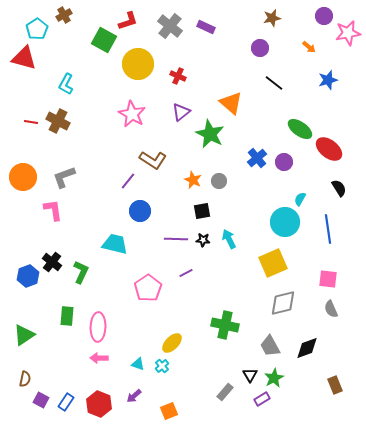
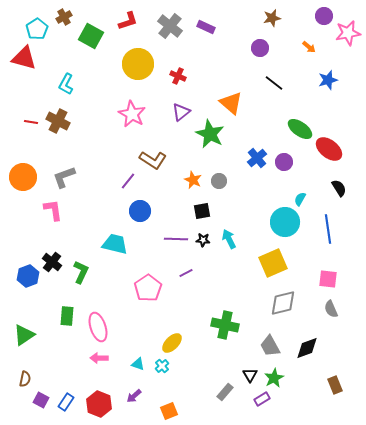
brown cross at (64, 15): moved 2 px down
green square at (104, 40): moved 13 px left, 4 px up
pink ellipse at (98, 327): rotated 20 degrees counterclockwise
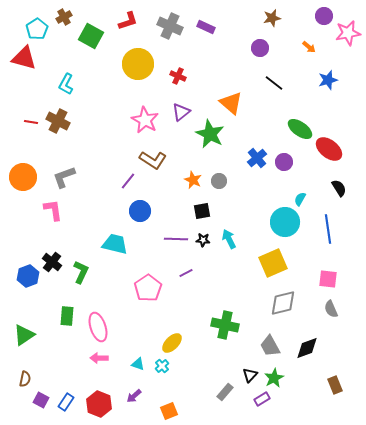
gray cross at (170, 26): rotated 15 degrees counterclockwise
pink star at (132, 114): moved 13 px right, 6 px down
black triangle at (250, 375): rotated 14 degrees clockwise
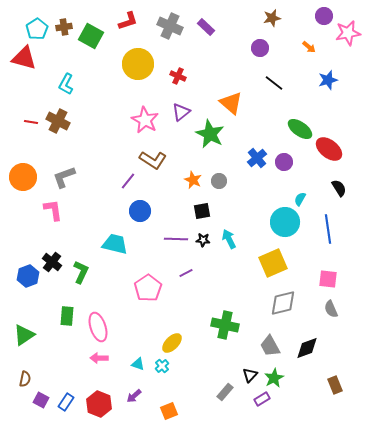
brown cross at (64, 17): moved 10 px down; rotated 21 degrees clockwise
purple rectangle at (206, 27): rotated 18 degrees clockwise
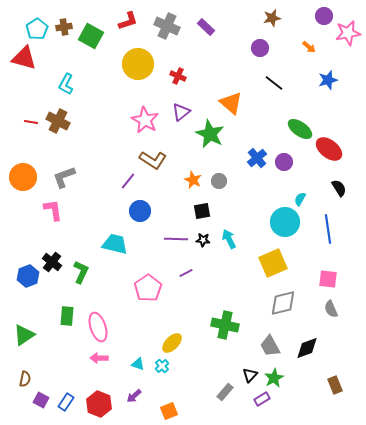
gray cross at (170, 26): moved 3 px left
